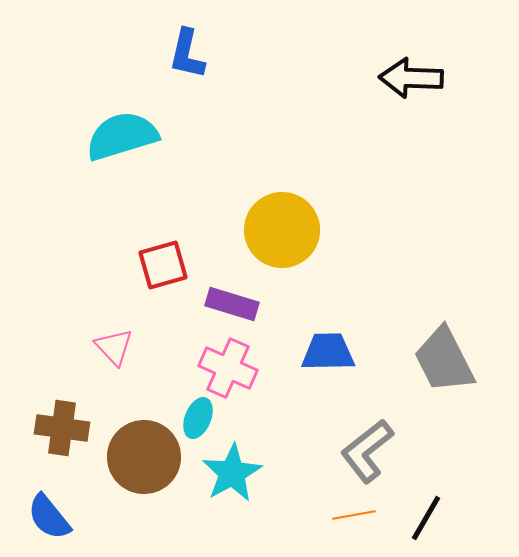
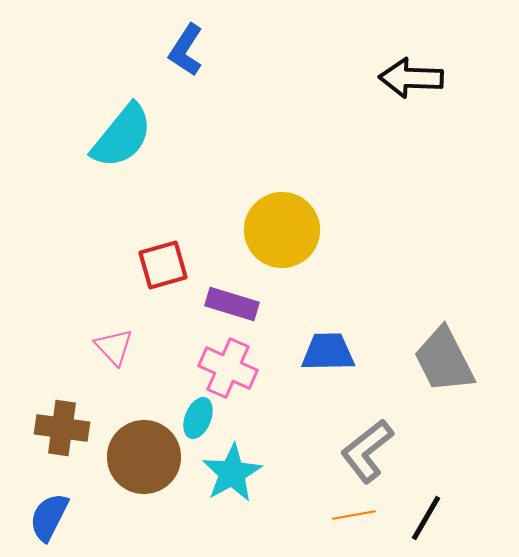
blue L-shape: moved 1 px left, 4 px up; rotated 20 degrees clockwise
cyan semicircle: rotated 146 degrees clockwise
blue semicircle: rotated 66 degrees clockwise
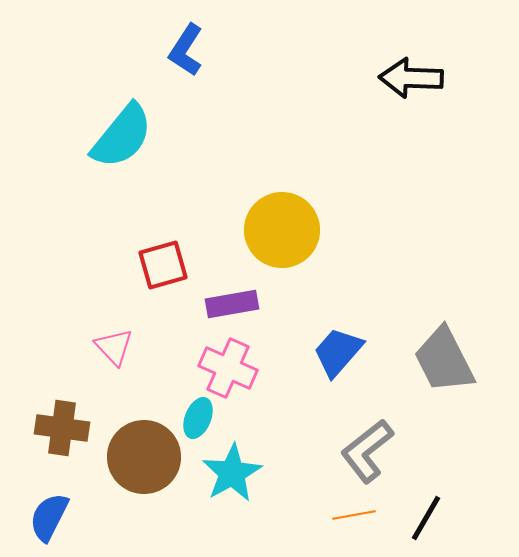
purple rectangle: rotated 27 degrees counterclockwise
blue trapezoid: moved 10 px right; rotated 48 degrees counterclockwise
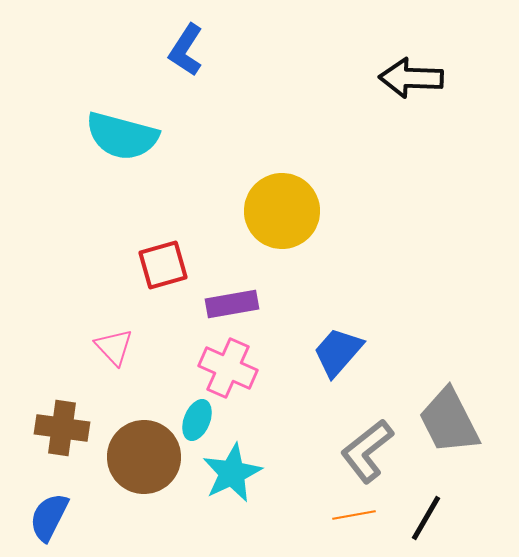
cyan semicircle: rotated 66 degrees clockwise
yellow circle: moved 19 px up
gray trapezoid: moved 5 px right, 61 px down
cyan ellipse: moved 1 px left, 2 px down
cyan star: rotated 4 degrees clockwise
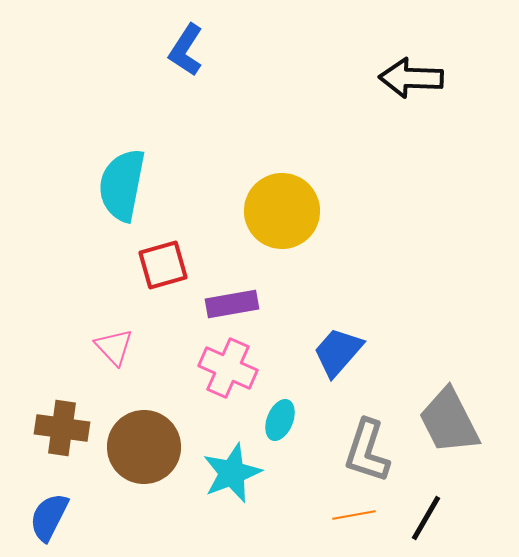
cyan semicircle: moved 49 px down; rotated 86 degrees clockwise
cyan ellipse: moved 83 px right
gray L-shape: rotated 34 degrees counterclockwise
brown circle: moved 10 px up
cyan star: rotated 4 degrees clockwise
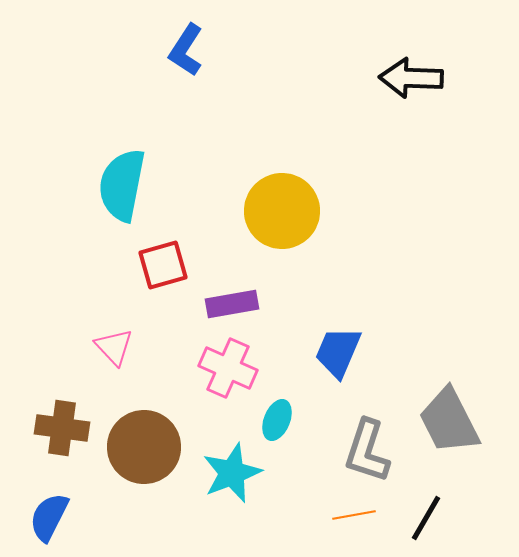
blue trapezoid: rotated 18 degrees counterclockwise
cyan ellipse: moved 3 px left
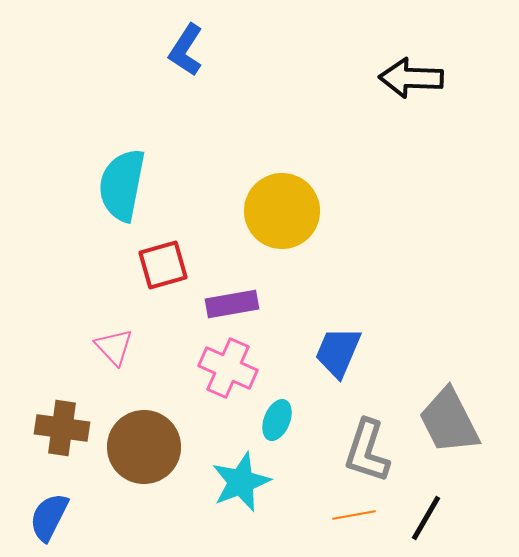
cyan star: moved 9 px right, 9 px down
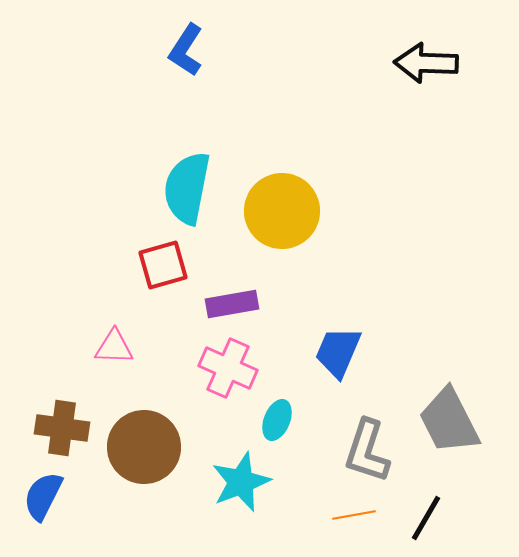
black arrow: moved 15 px right, 15 px up
cyan semicircle: moved 65 px right, 3 px down
pink triangle: rotated 45 degrees counterclockwise
blue semicircle: moved 6 px left, 21 px up
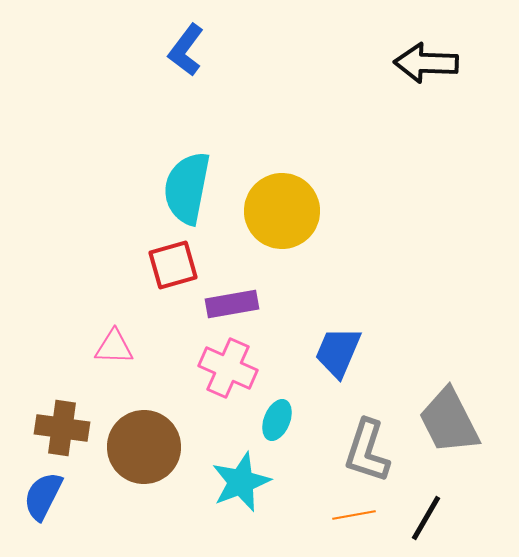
blue L-shape: rotated 4 degrees clockwise
red square: moved 10 px right
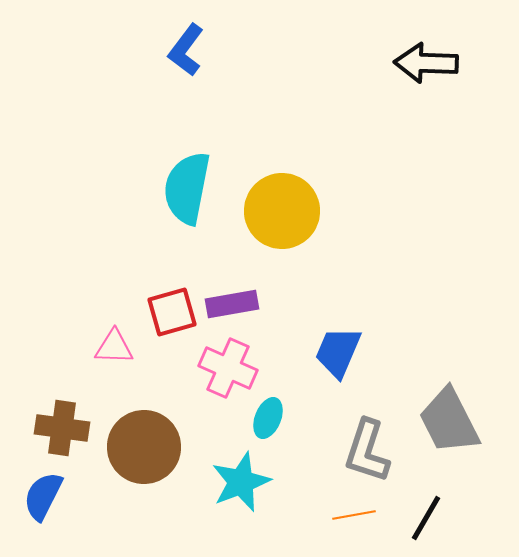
red square: moved 1 px left, 47 px down
cyan ellipse: moved 9 px left, 2 px up
